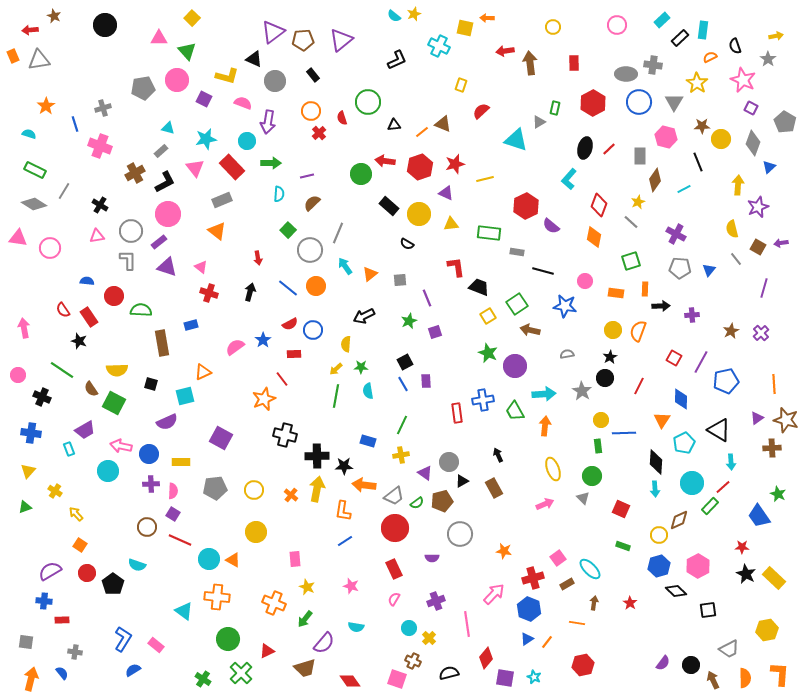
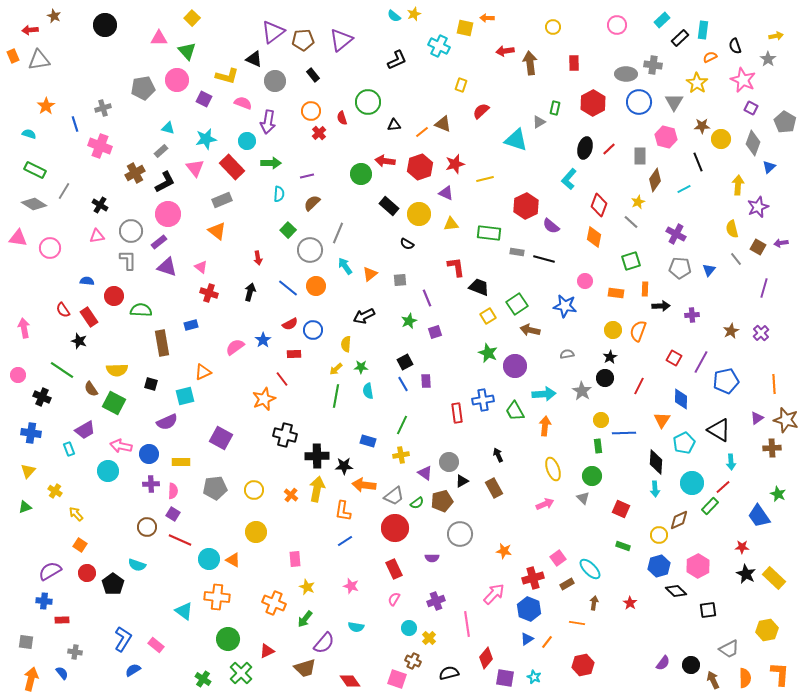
black line at (543, 271): moved 1 px right, 12 px up
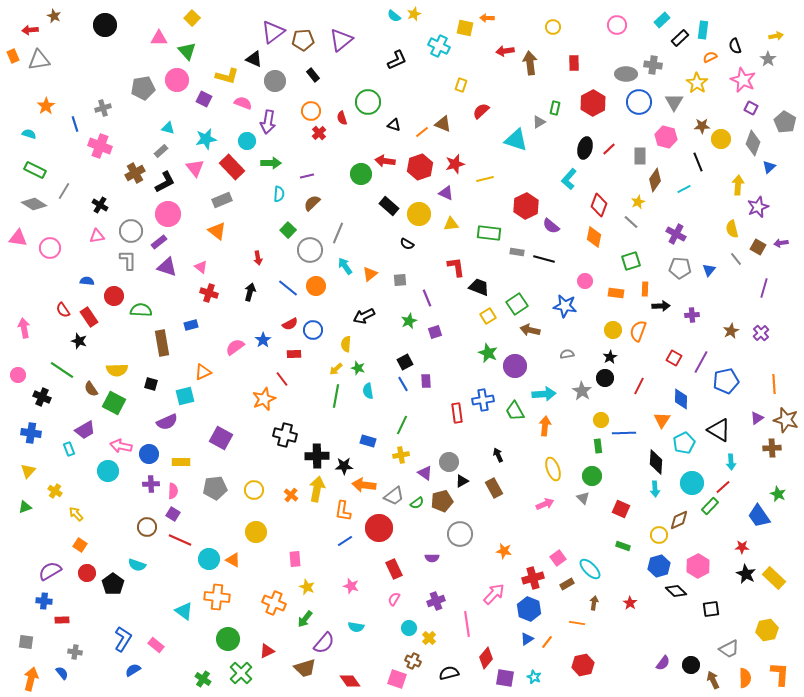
black triangle at (394, 125): rotated 24 degrees clockwise
green star at (361, 367): moved 3 px left, 1 px down; rotated 16 degrees clockwise
red circle at (395, 528): moved 16 px left
black square at (708, 610): moved 3 px right, 1 px up
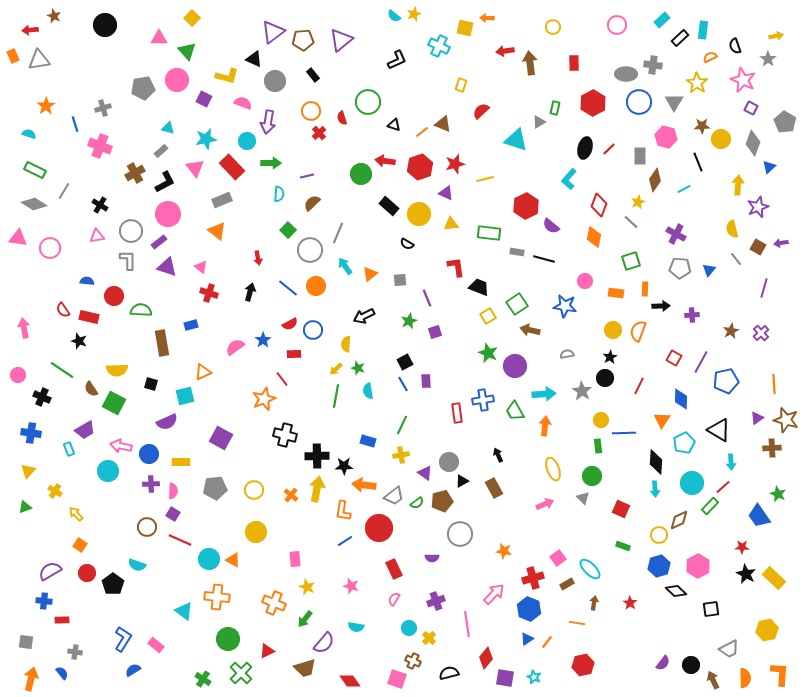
red rectangle at (89, 317): rotated 42 degrees counterclockwise
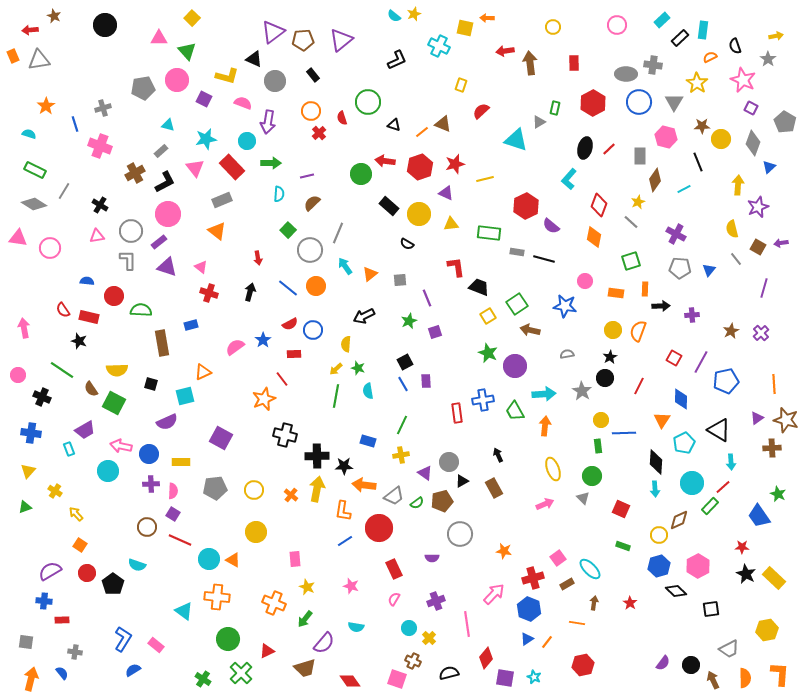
cyan triangle at (168, 128): moved 3 px up
